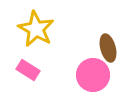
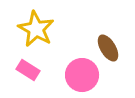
brown ellipse: rotated 16 degrees counterclockwise
pink circle: moved 11 px left
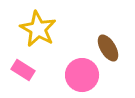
yellow star: moved 2 px right
pink rectangle: moved 5 px left
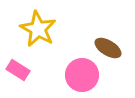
brown ellipse: rotated 28 degrees counterclockwise
pink rectangle: moved 5 px left
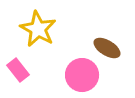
brown ellipse: moved 1 px left
pink rectangle: rotated 20 degrees clockwise
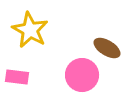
yellow star: moved 8 px left, 1 px down
pink rectangle: moved 1 px left, 7 px down; rotated 45 degrees counterclockwise
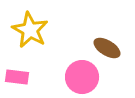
pink circle: moved 2 px down
